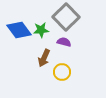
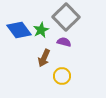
green star: rotated 21 degrees counterclockwise
yellow circle: moved 4 px down
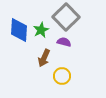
blue diamond: rotated 40 degrees clockwise
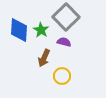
green star: rotated 14 degrees counterclockwise
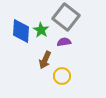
gray square: rotated 8 degrees counterclockwise
blue diamond: moved 2 px right, 1 px down
purple semicircle: rotated 24 degrees counterclockwise
brown arrow: moved 1 px right, 2 px down
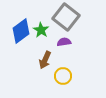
blue diamond: rotated 50 degrees clockwise
yellow circle: moved 1 px right
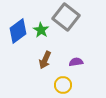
blue diamond: moved 3 px left
purple semicircle: moved 12 px right, 20 px down
yellow circle: moved 9 px down
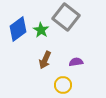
blue diamond: moved 2 px up
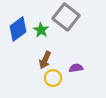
purple semicircle: moved 6 px down
yellow circle: moved 10 px left, 7 px up
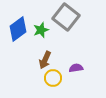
green star: rotated 21 degrees clockwise
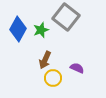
blue diamond: rotated 25 degrees counterclockwise
purple semicircle: moved 1 px right; rotated 32 degrees clockwise
